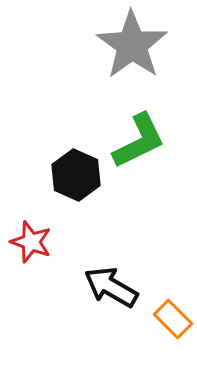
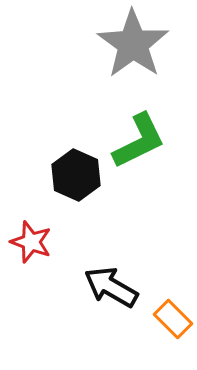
gray star: moved 1 px right, 1 px up
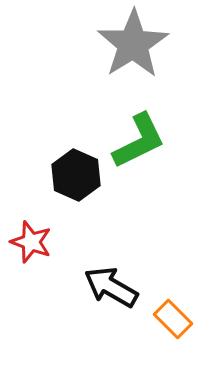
gray star: rotated 4 degrees clockwise
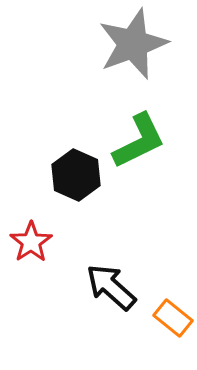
gray star: rotated 12 degrees clockwise
red star: rotated 18 degrees clockwise
black arrow: rotated 12 degrees clockwise
orange rectangle: moved 1 px up; rotated 6 degrees counterclockwise
